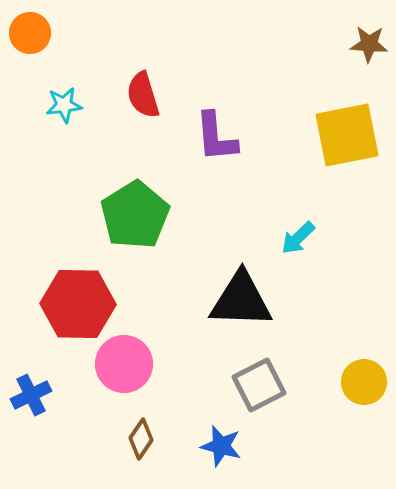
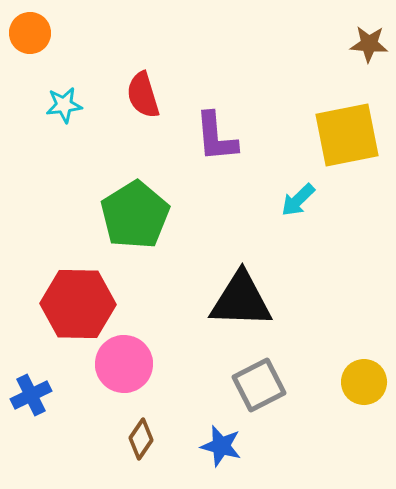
cyan arrow: moved 38 px up
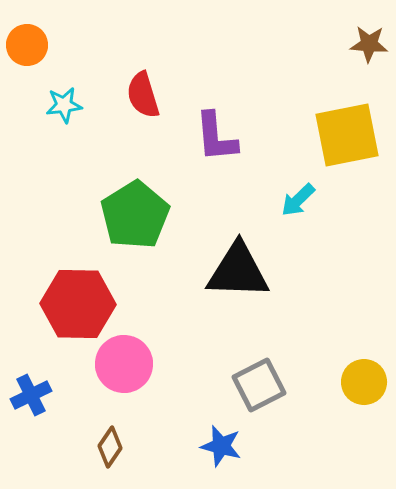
orange circle: moved 3 px left, 12 px down
black triangle: moved 3 px left, 29 px up
brown diamond: moved 31 px left, 8 px down
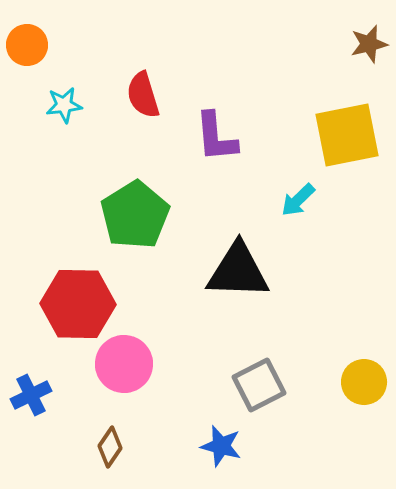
brown star: rotated 18 degrees counterclockwise
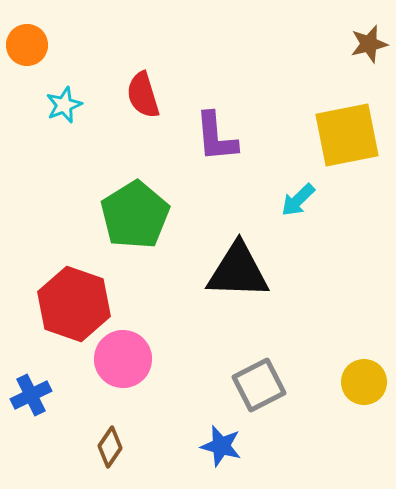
cyan star: rotated 15 degrees counterclockwise
red hexagon: moved 4 px left; rotated 18 degrees clockwise
pink circle: moved 1 px left, 5 px up
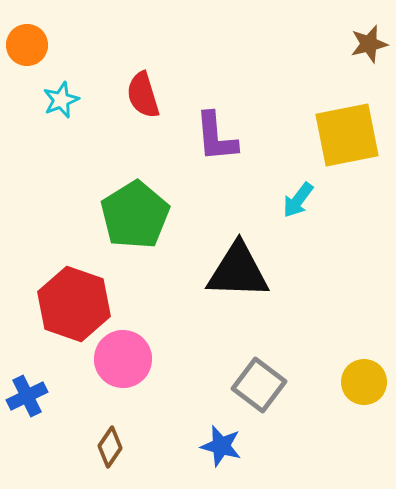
cyan star: moved 3 px left, 5 px up
cyan arrow: rotated 9 degrees counterclockwise
gray square: rotated 26 degrees counterclockwise
blue cross: moved 4 px left, 1 px down
